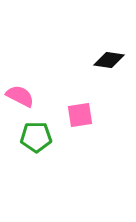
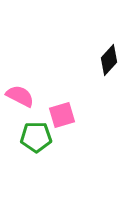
black diamond: rotated 56 degrees counterclockwise
pink square: moved 18 px left; rotated 8 degrees counterclockwise
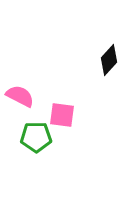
pink square: rotated 24 degrees clockwise
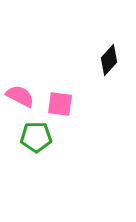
pink square: moved 2 px left, 11 px up
